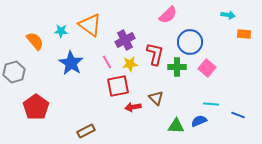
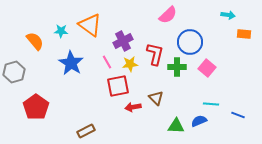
purple cross: moved 2 px left, 1 px down
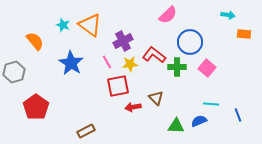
cyan star: moved 2 px right, 6 px up; rotated 16 degrees clockwise
red L-shape: moved 1 px left, 1 px down; rotated 65 degrees counterclockwise
blue line: rotated 48 degrees clockwise
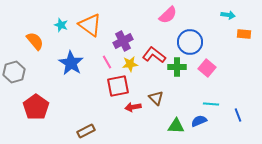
cyan star: moved 2 px left
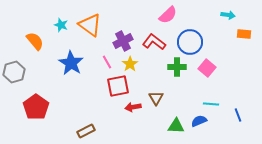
red L-shape: moved 13 px up
yellow star: rotated 28 degrees counterclockwise
brown triangle: rotated 14 degrees clockwise
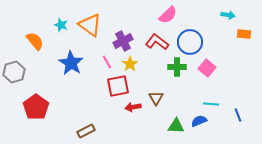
red L-shape: moved 3 px right
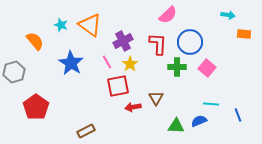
red L-shape: moved 1 px right, 2 px down; rotated 55 degrees clockwise
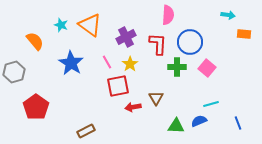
pink semicircle: rotated 42 degrees counterclockwise
purple cross: moved 3 px right, 4 px up
cyan line: rotated 21 degrees counterclockwise
blue line: moved 8 px down
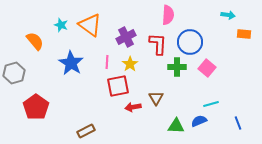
pink line: rotated 32 degrees clockwise
gray hexagon: moved 1 px down
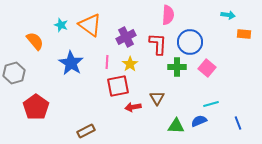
brown triangle: moved 1 px right
